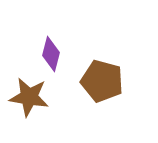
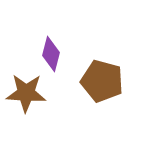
brown star: moved 3 px left, 4 px up; rotated 6 degrees counterclockwise
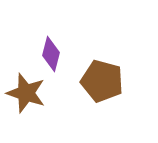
brown star: rotated 15 degrees clockwise
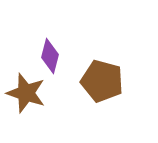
purple diamond: moved 1 px left, 2 px down
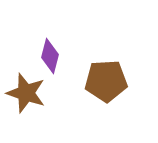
brown pentagon: moved 4 px right; rotated 18 degrees counterclockwise
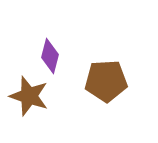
brown star: moved 3 px right, 3 px down
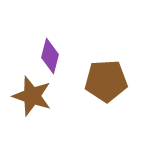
brown star: moved 3 px right
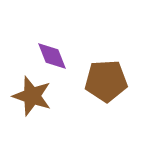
purple diamond: moved 2 px right; rotated 36 degrees counterclockwise
